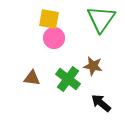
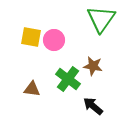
yellow square: moved 18 px left, 18 px down
pink circle: moved 2 px down
brown triangle: moved 11 px down
black arrow: moved 8 px left, 3 px down
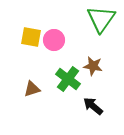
brown triangle: rotated 24 degrees counterclockwise
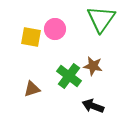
pink circle: moved 1 px right, 11 px up
green cross: moved 1 px right, 3 px up
black arrow: rotated 20 degrees counterclockwise
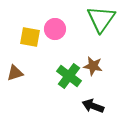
yellow square: moved 1 px left
brown triangle: moved 17 px left, 16 px up
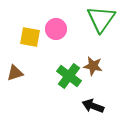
pink circle: moved 1 px right
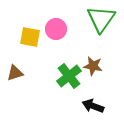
green cross: rotated 15 degrees clockwise
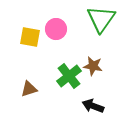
brown triangle: moved 14 px right, 16 px down
